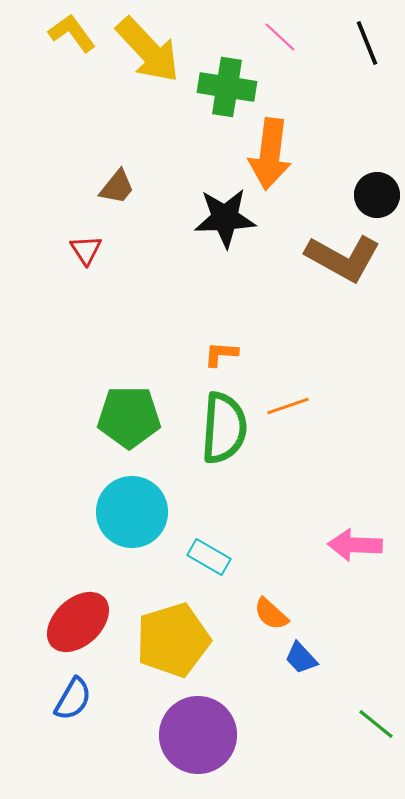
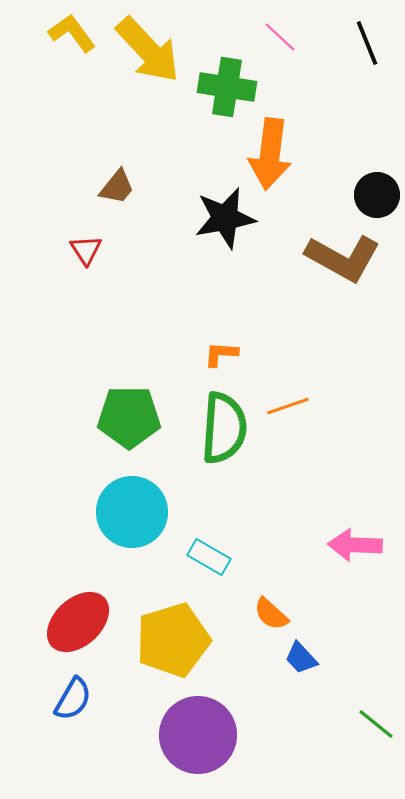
black star: rotated 8 degrees counterclockwise
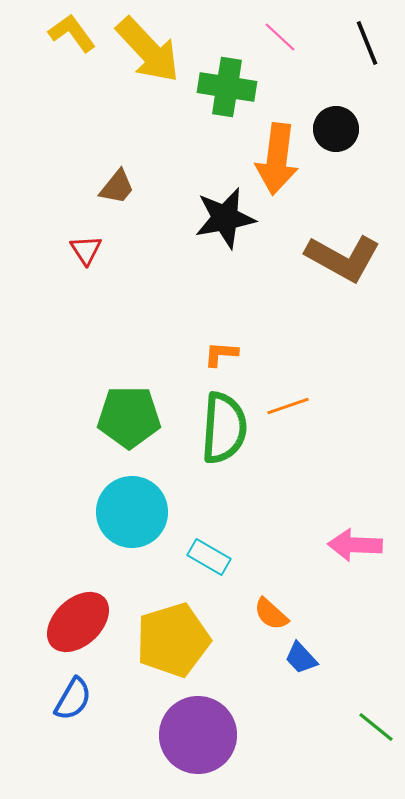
orange arrow: moved 7 px right, 5 px down
black circle: moved 41 px left, 66 px up
green line: moved 3 px down
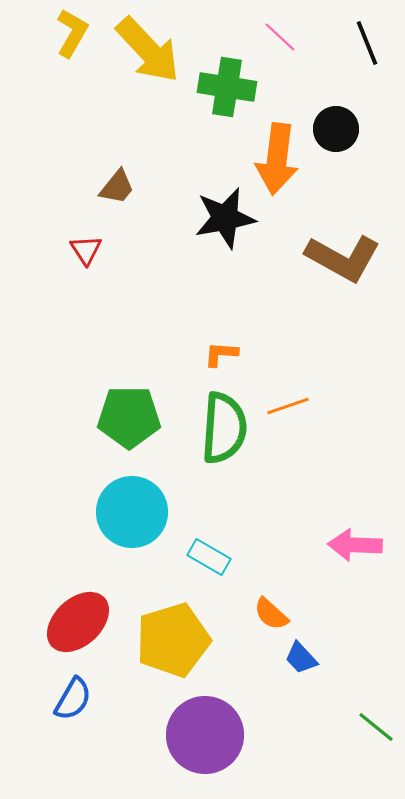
yellow L-shape: rotated 66 degrees clockwise
purple circle: moved 7 px right
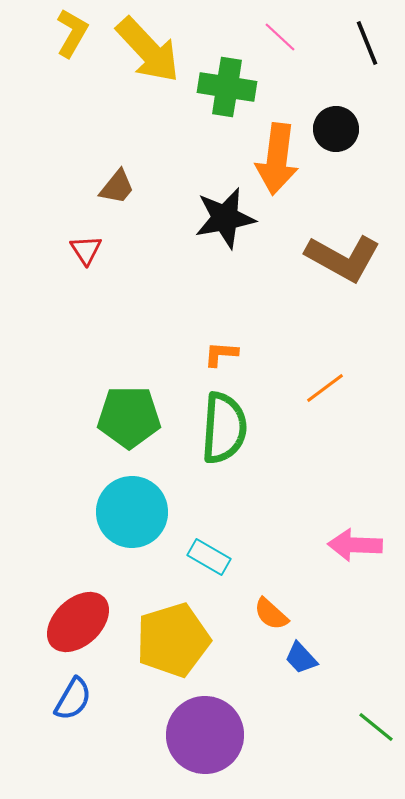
orange line: moved 37 px right, 18 px up; rotated 18 degrees counterclockwise
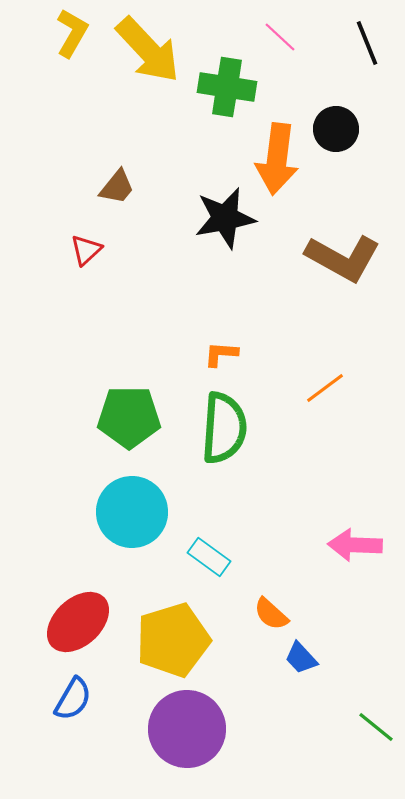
red triangle: rotated 20 degrees clockwise
cyan rectangle: rotated 6 degrees clockwise
purple circle: moved 18 px left, 6 px up
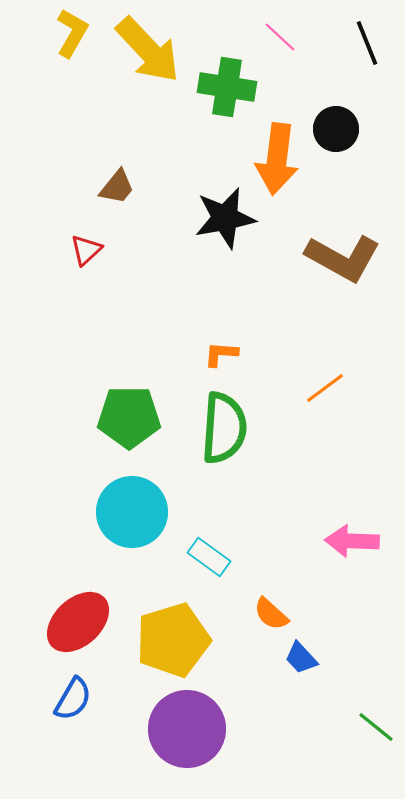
pink arrow: moved 3 px left, 4 px up
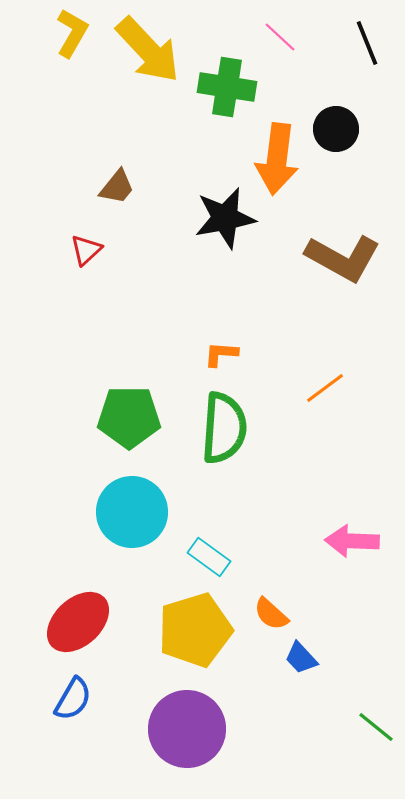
yellow pentagon: moved 22 px right, 10 px up
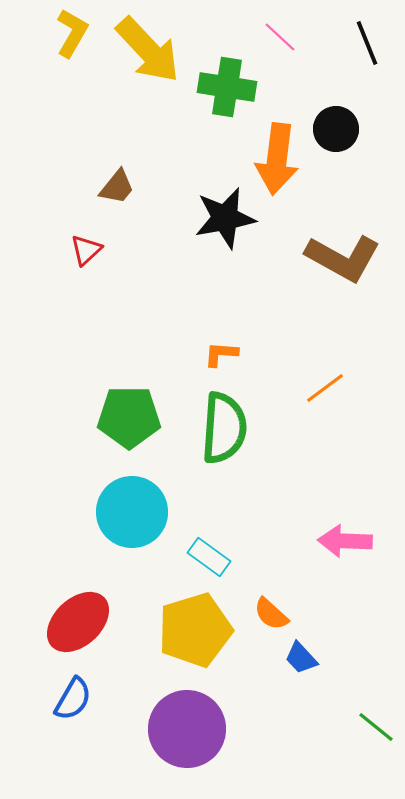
pink arrow: moved 7 px left
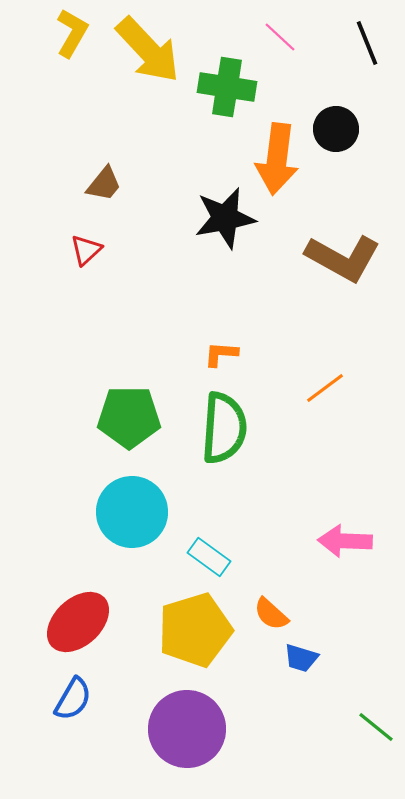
brown trapezoid: moved 13 px left, 3 px up
blue trapezoid: rotated 30 degrees counterclockwise
